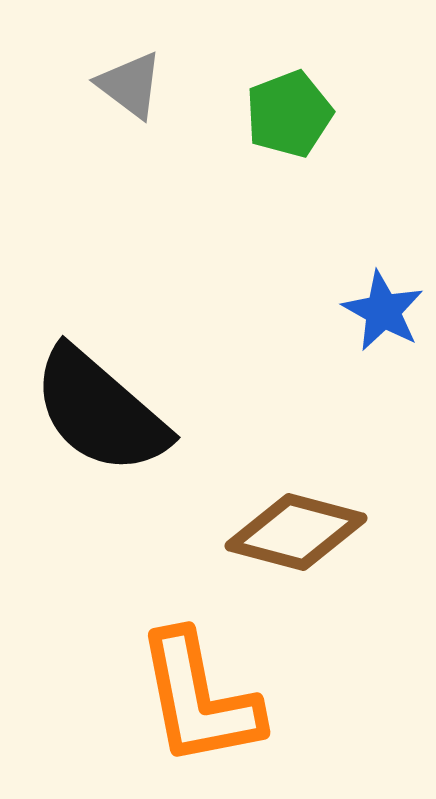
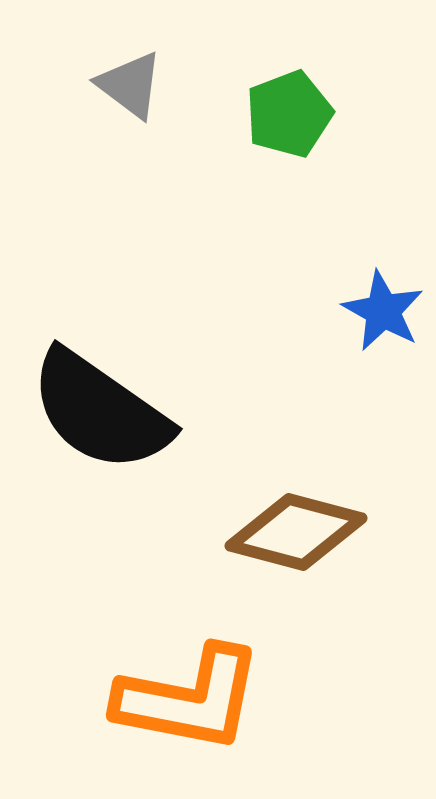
black semicircle: rotated 6 degrees counterclockwise
orange L-shape: moved 10 px left; rotated 68 degrees counterclockwise
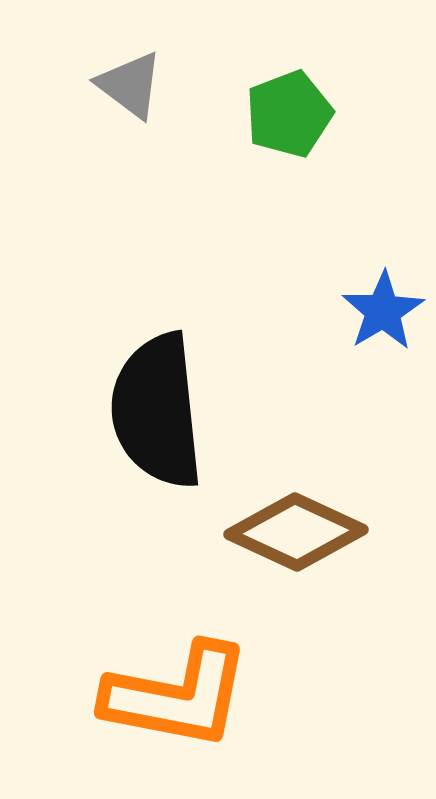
blue star: rotated 12 degrees clockwise
black semicircle: moved 57 px right; rotated 49 degrees clockwise
brown diamond: rotated 10 degrees clockwise
orange L-shape: moved 12 px left, 3 px up
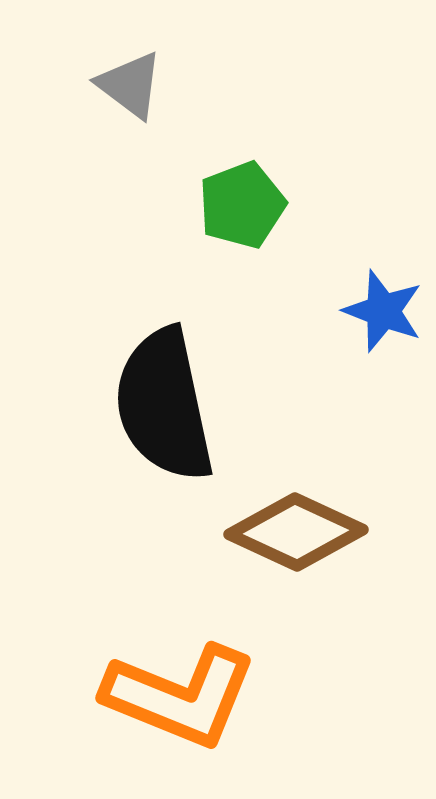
green pentagon: moved 47 px left, 91 px down
blue star: rotated 20 degrees counterclockwise
black semicircle: moved 7 px right, 6 px up; rotated 6 degrees counterclockwise
orange L-shape: moved 3 px right; rotated 11 degrees clockwise
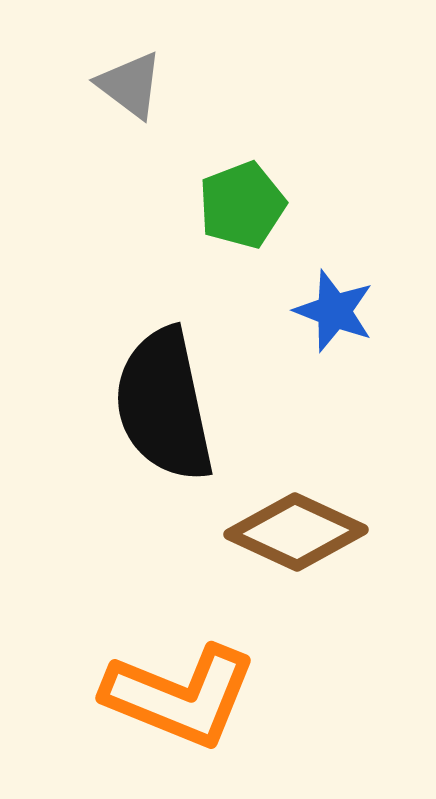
blue star: moved 49 px left
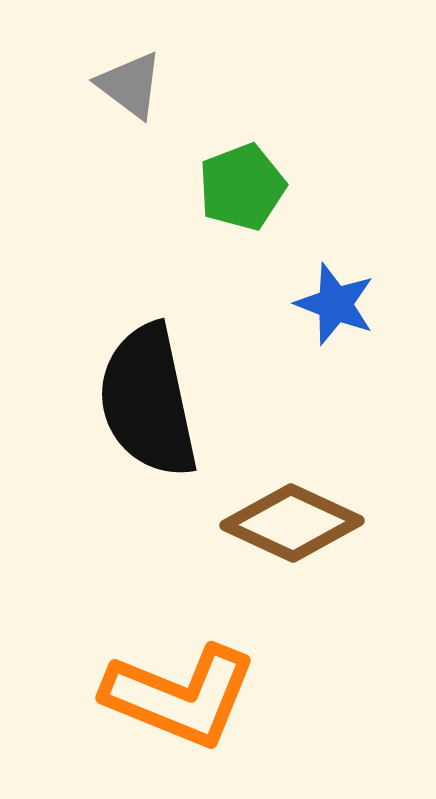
green pentagon: moved 18 px up
blue star: moved 1 px right, 7 px up
black semicircle: moved 16 px left, 4 px up
brown diamond: moved 4 px left, 9 px up
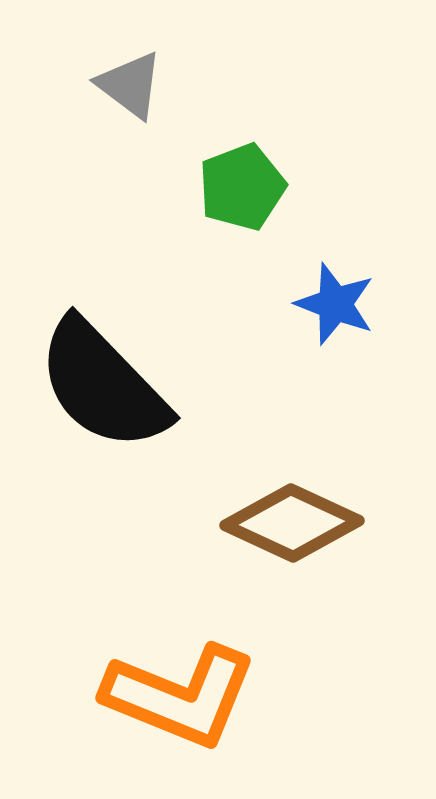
black semicircle: moved 45 px left, 16 px up; rotated 32 degrees counterclockwise
